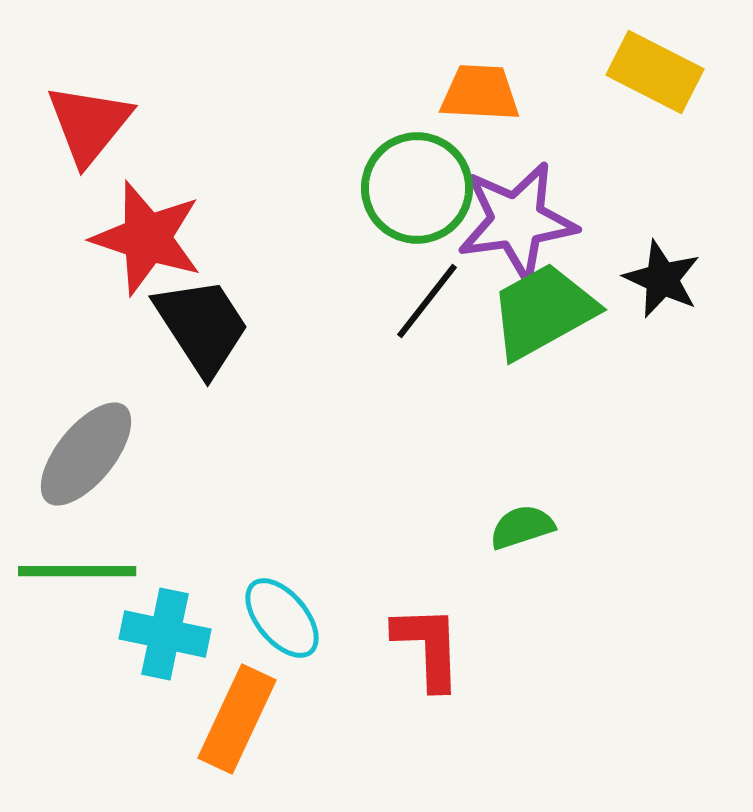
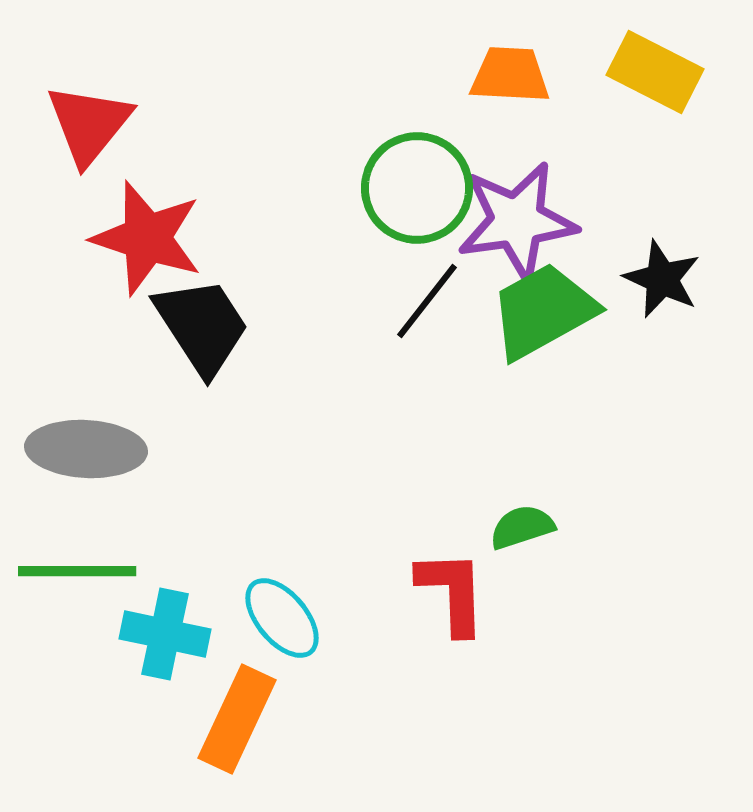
orange trapezoid: moved 30 px right, 18 px up
gray ellipse: moved 5 px up; rotated 54 degrees clockwise
red L-shape: moved 24 px right, 55 px up
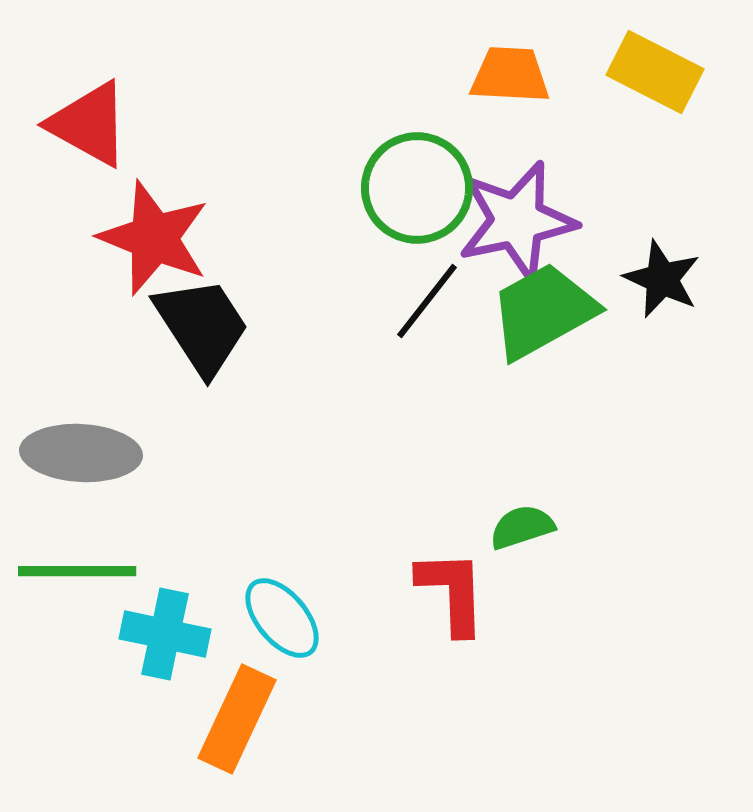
red triangle: rotated 40 degrees counterclockwise
purple star: rotated 4 degrees counterclockwise
red star: moved 7 px right; rotated 4 degrees clockwise
gray ellipse: moved 5 px left, 4 px down
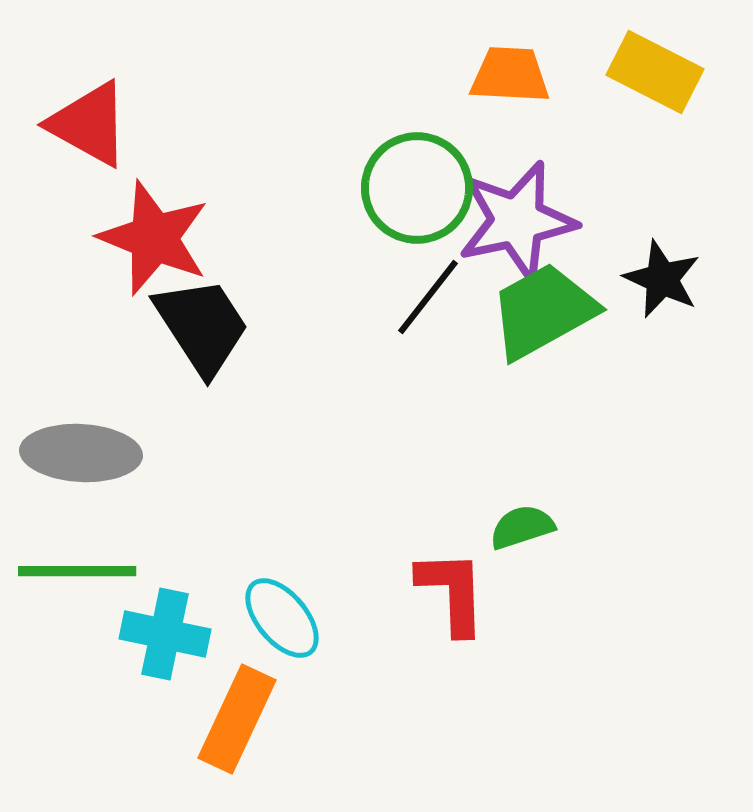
black line: moved 1 px right, 4 px up
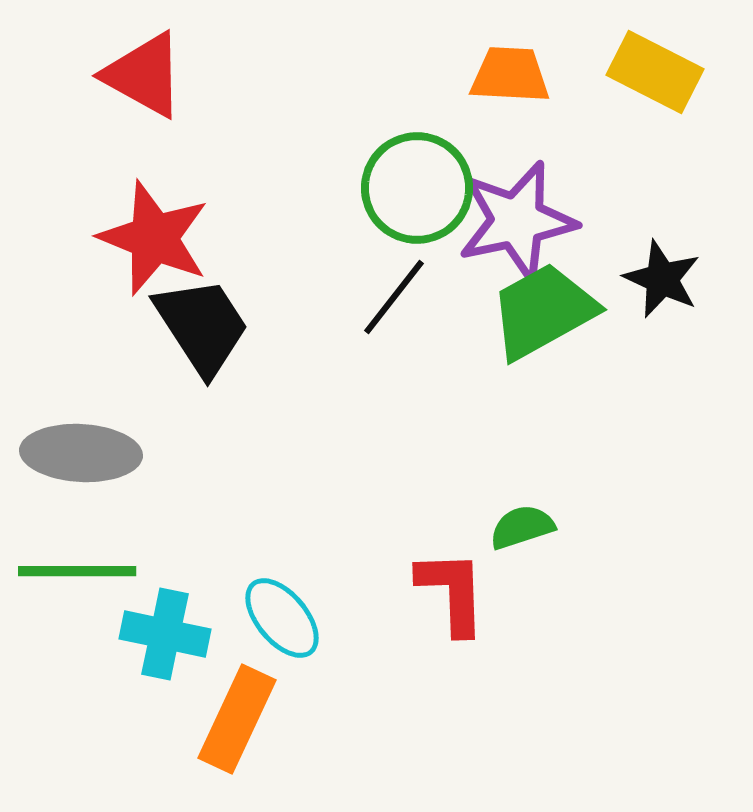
red triangle: moved 55 px right, 49 px up
black line: moved 34 px left
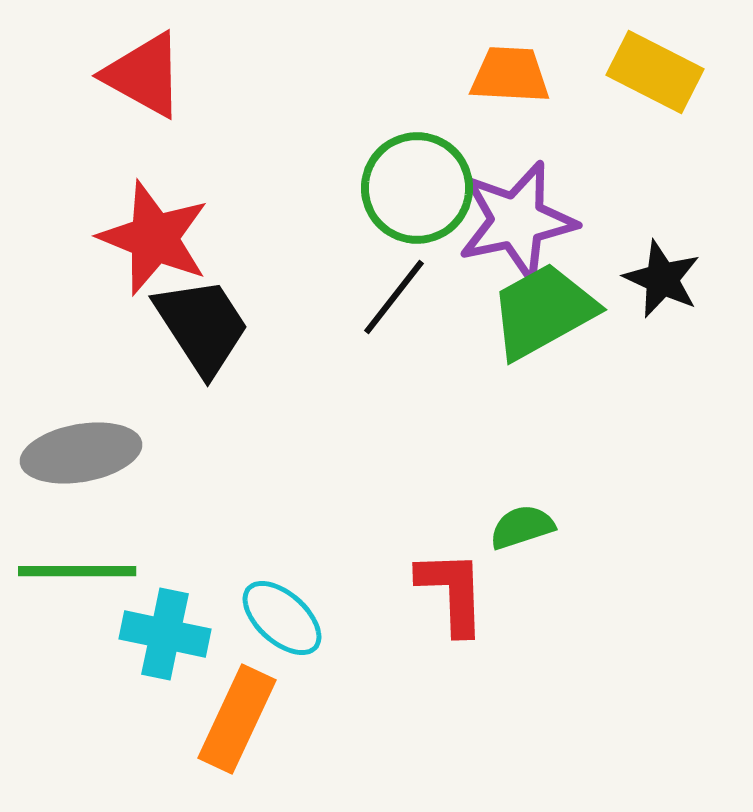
gray ellipse: rotated 13 degrees counterclockwise
cyan ellipse: rotated 8 degrees counterclockwise
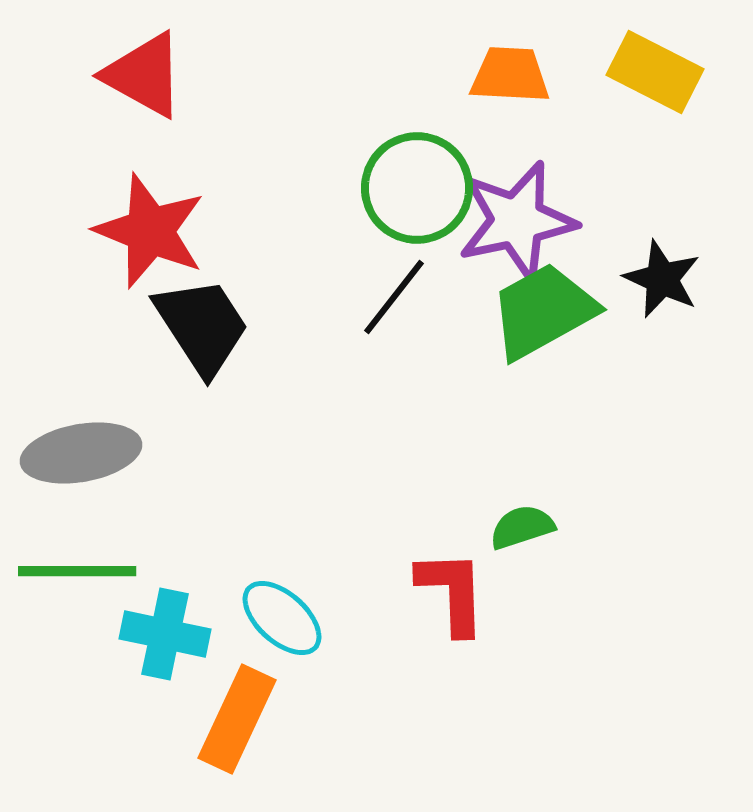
red star: moved 4 px left, 7 px up
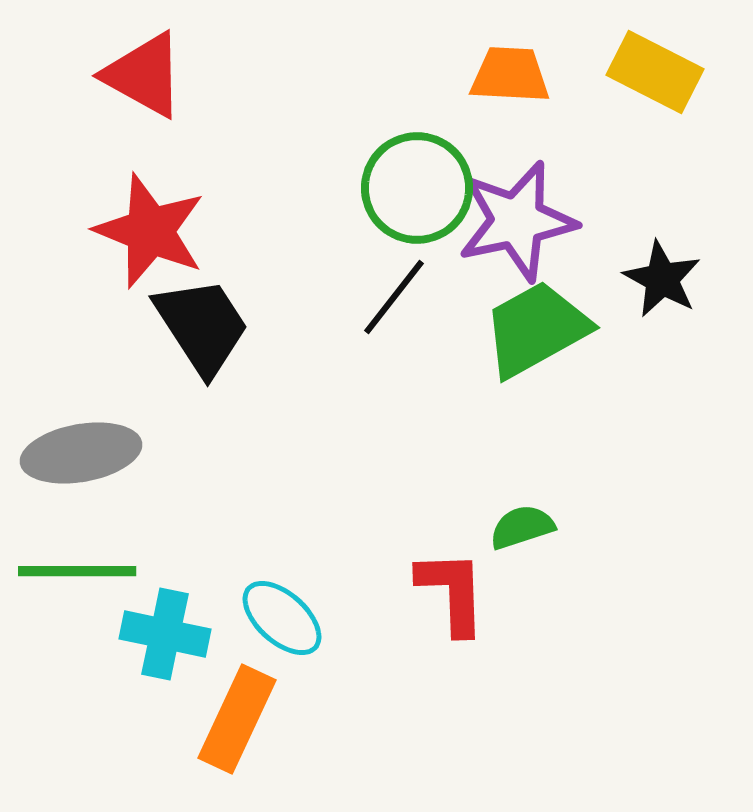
black star: rotated 4 degrees clockwise
green trapezoid: moved 7 px left, 18 px down
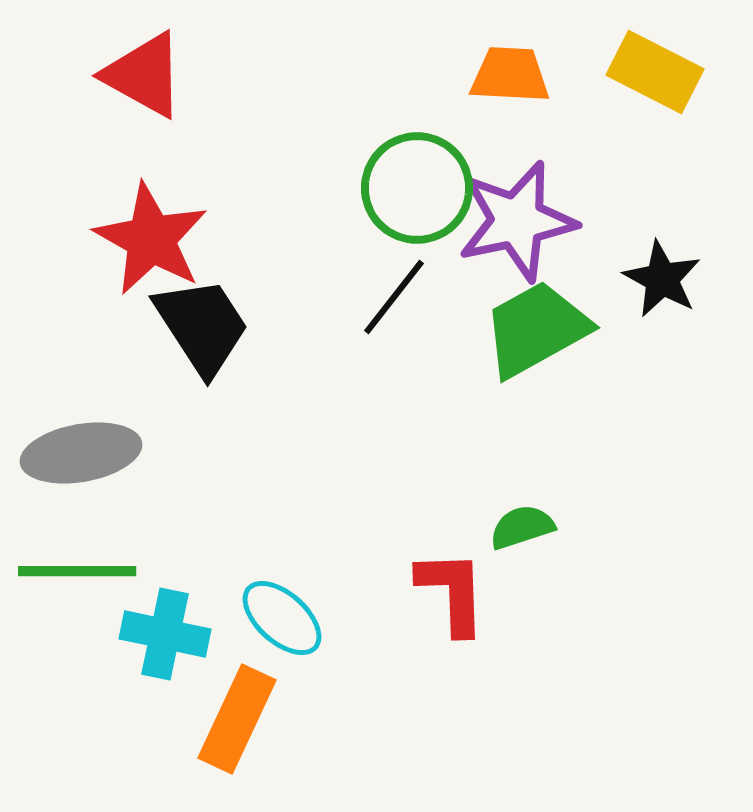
red star: moved 1 px right, 8 px down; rotated 7 degrees clockwise
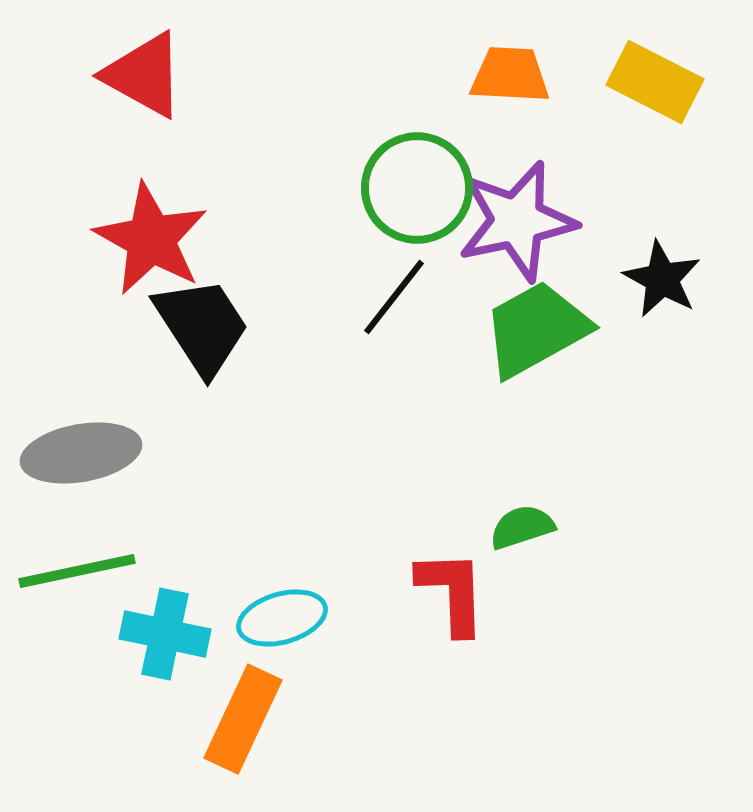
yellow rectangle: moved 10 px down
green line: rotated 12 degrees counterclockwise
cyan ellipse: rotated 58 degrees counterclockwise
orange rectangle: moved 6 px right
